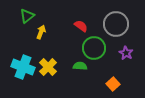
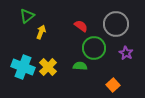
orange square: moved 1 px down
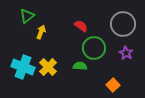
gray circle: moved 7 px right
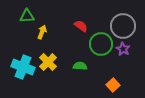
green triangle: rotated 35 degrees clockwise
gray circle: moved 2 px down
yellow arrow: moved 1 px right
green circle: moved 7 px right, 4 px up
purple star: moved 3 px left, 4 px up
yellow cross: moved 5 px up
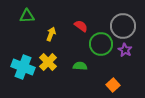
yellow arrow: moved 9 px right, 2 px down
purple star: moved 2 px right, 1 px down
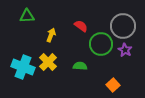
yellow arrow: moved 1 px down
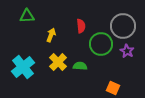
red semicircle: rotated 48 degrees clockwise
purple star: moved 2 px right, 1 px down
yellow cross: moved 10 px right
cyan cross: rotated 30 degrees clockwise
orange square: moved 3 px down; rotated 24 degrees counterclockwise
